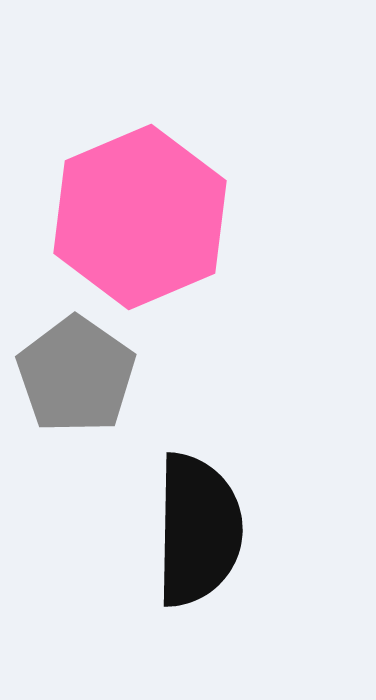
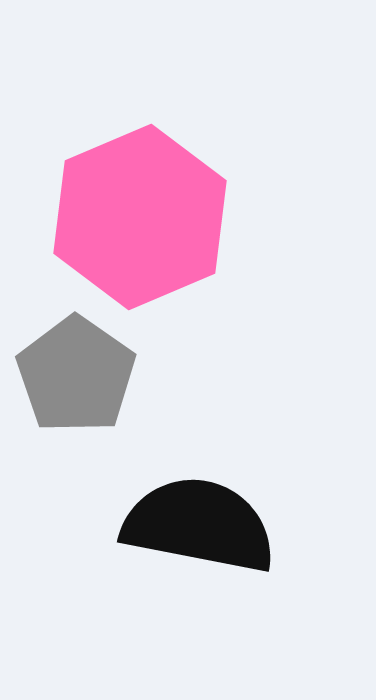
black semicircle: moved 1 px right, 5 px up; rotated 80 degrees counterclockwise
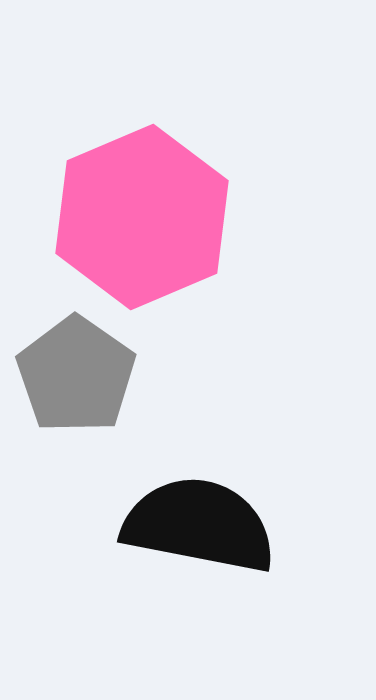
pink hexagon: moved 2 px right
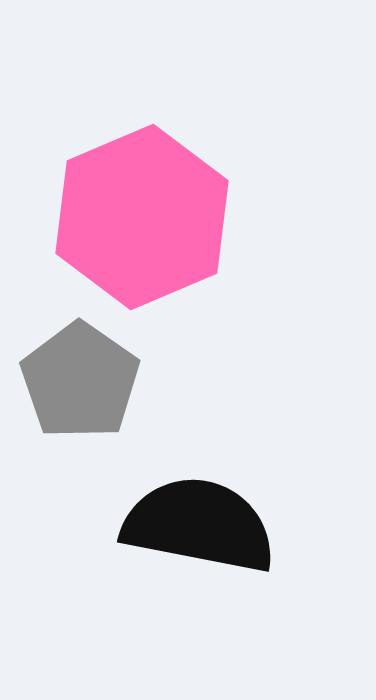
gray pentagon: moved 4 px right, 6 px down
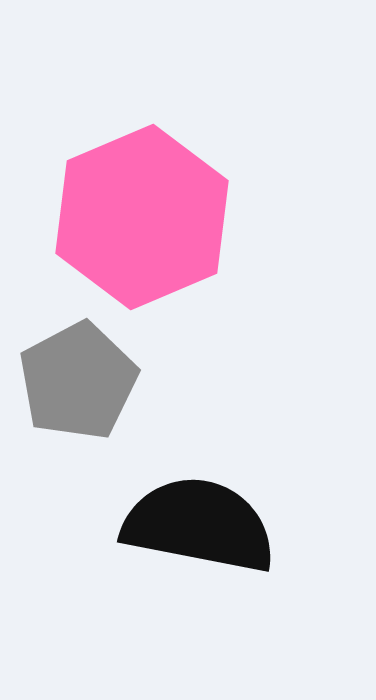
gray pentagon: moved 2 px left; rotated 9 degrees clockwise
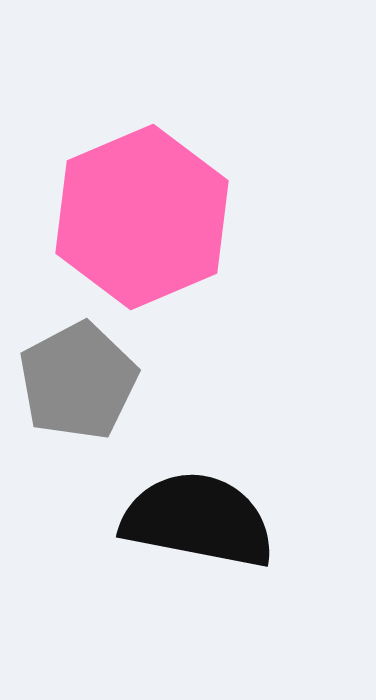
black semicircle: moved 1 px left, 5 px up
